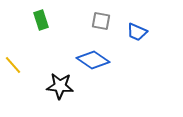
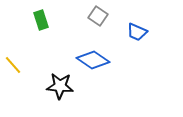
gray square: moved 3 px left, 5 px up; rotated 24 degrees clockwise
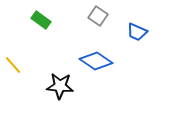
green rectangle: rotated 36 degrees counterclockwise
blue diamond: moved 3 px right, 1 px down
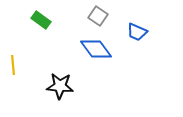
blue diamond: moved 12 px up; rotated 20 degrees clockwise
yellow line: rotated 36 degrees clockwise
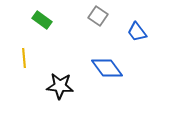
green rectangle: moved 1 px right
blue trapezoid: rotated 30 degrees clockwise
blue diamond: moved 11 px right, 19 px down
yellow line: moved 11 px right, 7 px up
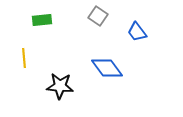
green rectangle: rotated 42 degrees counterclockwise
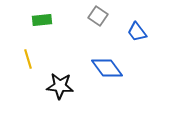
yellow line: moved 4 px right, 1 px down; rotated 12 degrees counterclockwise
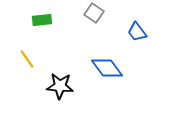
gray square: moved 4 px left, 3 px up
yellow line: moved 1 px left; rotated 18 degrees counterclockwise
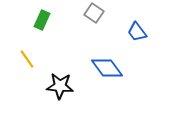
green rectangle: rotated 60 degrees counterclockwise
